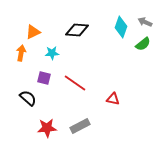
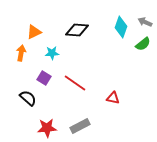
orange triangle: moved 1 px right
purple square: rotated 16 degrees clockwise
red triangle: moved 1 px up
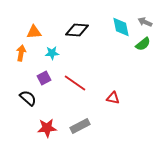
cyan diamond: rotated 30 degrees counterclockwise
orange triangle: rotated 21 degrees clockwise
purple square: rotated 32 degrees clockwise
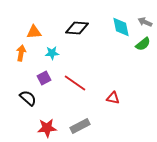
black diamond: moved 2 px up
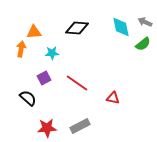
orange arrow: moved 4 px up
red line: moved 2 px right
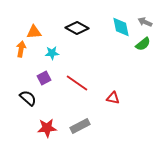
black diamond: rotated 25 degrees clockwise
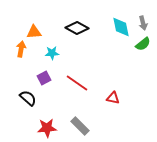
gray arrow: moved 2 px left, 1 px down; rotated 128 degrees counterclockwise
gray rectangle: rotated 72 degrees clockwise
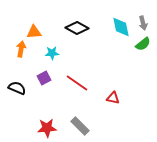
black semicircle: moved 11 px left, 10 px up; rotated 18 degrees counterclockwise
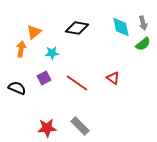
black diamond: rotated 20 degrees counterclockwise
orange triangle: rotated 35 degrees counterclockwise
red triangle: moved 20 px up; rotated 24 degrees clockwise
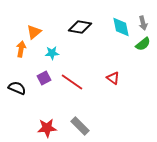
black diamond: moved 3 px right, 1 px up
red line: moved 5 px left, 1 px up
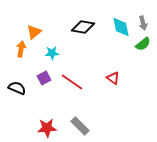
black diamond: moved 3 px right
